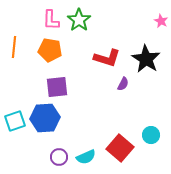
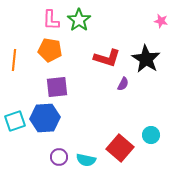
pink star: rotated 16 degrees counterclockwise
orange line: moved 13 px down
cyan semicircle: moved 3 px down; rotated 36 degrees clockwise
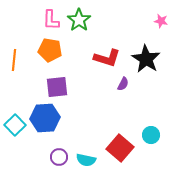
cyan square: moved 4 px down; rotated 25 degrees counterclockwise
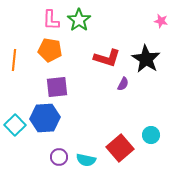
red square: rotated 8 degrees clockwise
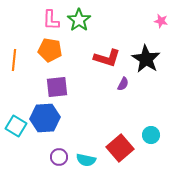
cyan square: moved 1 px right, 1 px down; rotated 15 degrees counterclockwise
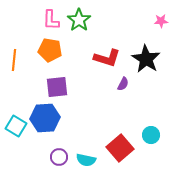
pink star: rotated 16 degrees counterclockwise
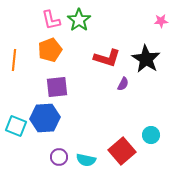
pink L-shape: rotated 15 degrees counterclockwise
orange pentagon: rotated 30 degrees counterclockwise
cyan square: rotated 10 degrees counterclockwise
red square: moved 2 px right, 3 px down
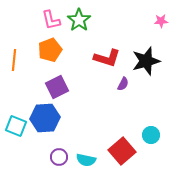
black star: moved 2 px down; rotated 24 degrees clockwise
purple square: rotated 20 degrees counterclockwise
